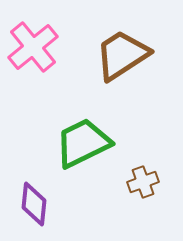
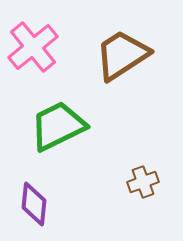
green trapezoid: moved 25 px left, 17 px up
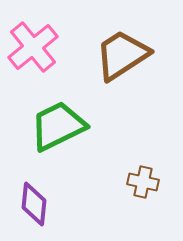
brown cross: rotated 32 degrees clockwise
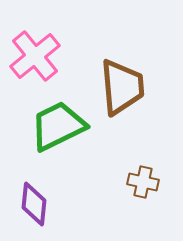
pink cross: moved 2 px right, 9 px down
brown trapezoid: moved 32 px down; rotated 118 degrees clockwise
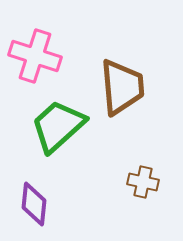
pink cross: rotated 33 degrees counterclockwise
green trapezoid: rotated 16 degrees counterclockwise
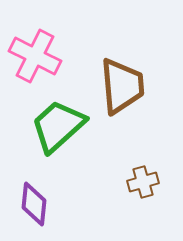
pink cross: rotated 9 degrees clockwise
brown trapezoid: moved 1 px up
brown cross: rotated 28 degrees counterclockwise
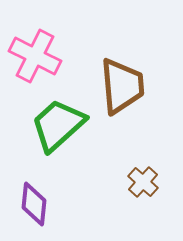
green trapezoid: moved 1 px up
brown cross: rotated 32 degrees counterclockwise
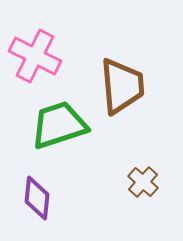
green trapezoid: moved 1 px right; rotated 24 degrees clockwise
purple diamond: moved 3 px right, 6 px up
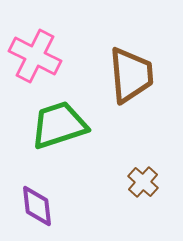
brown trapezoid: moved 9 px right, 11 px up
purple diamond: moved 8 px down; rotated 12 degrees counterclockwise
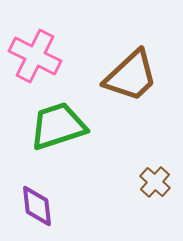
brown trapezoid: moved 1 px down; rotated 52 degrees clockwise
green trapezoid: moved 1 px left, 1 px down
brown cross: moved 12 px right
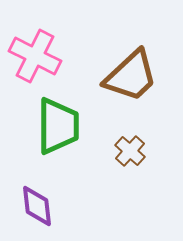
green trapezoid: rotated 108 degrees clockwise
brown cross: moved 25 px left, 31 px up
